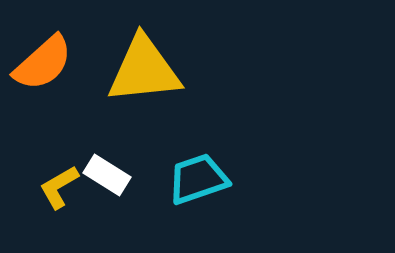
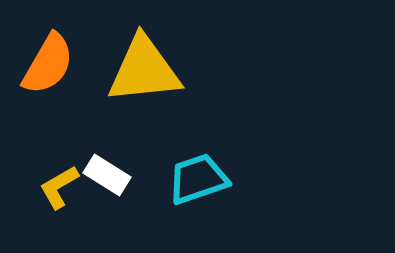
orange semicircle: moved 5 px right, 1 px down; rotated 18 degrees counterclockwise
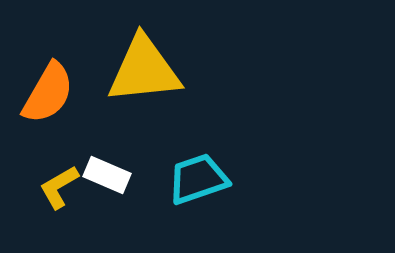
orange semicircle: moved 29 px down
white rectangle: rotated 9 degrees counterclockwise
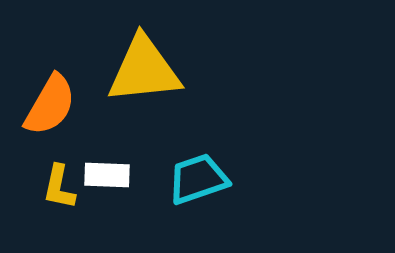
orange semicircle: moved 2 px right, 12 px down
white rectangle: rotated 21 degrees counterclockwise
yellow L-shape: rotated 48 degrees counterclockwise
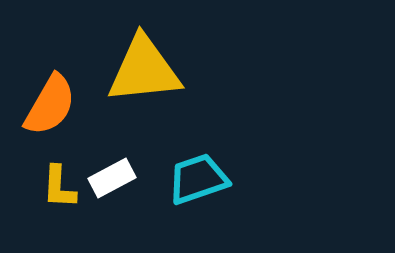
white rectangle: moved 5 px right, 3 px down; rotated 30 degrees counterclockwise
yellow L-shape: rotated 9 degrees counterclockwise
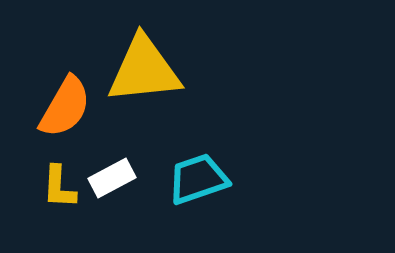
orange semicircle: moved 15 px right, 2 px down
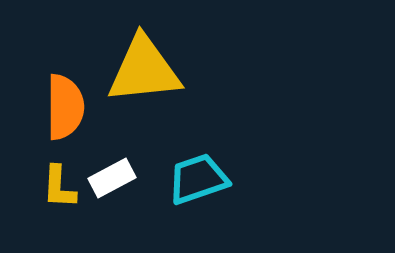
orange semicircle: rotated 30 degrees counterclockwise
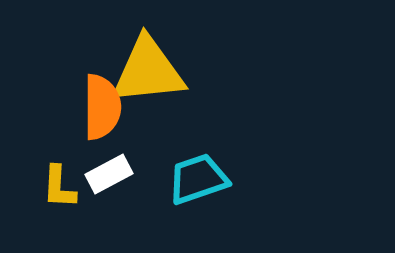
yellow triangle: moved 4 px right, 1 px down
orange semicircle: moved 37 px right
white rectangle: moved 3 px left, 4 px up
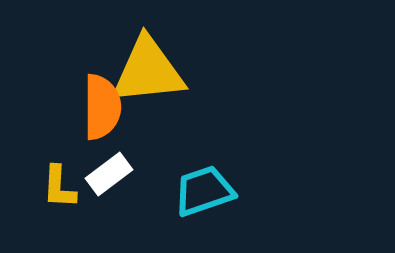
white rectangle: rotated 9 degrees counterclockwise
cyan trapezoid: moved 6 px right, 12 px down
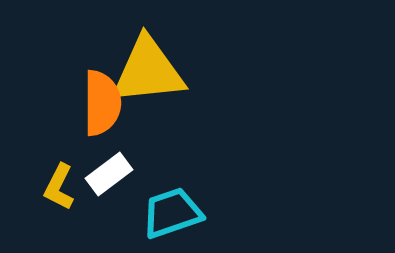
orange semicircle: moved 4 px up
yellow L-shape: rotated 24 degrees clockwise
cyan trapezoid: moved 32 px left, 22 px down
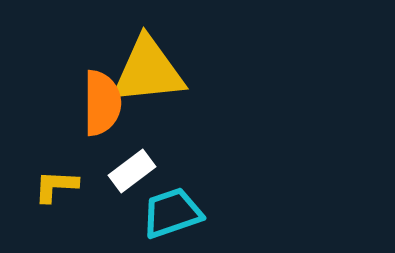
white rectangle: moved 23 px right, 3 px up
yellow L-shape: moved 3 px left, 1 px up; rotated 66 degrees clockwise
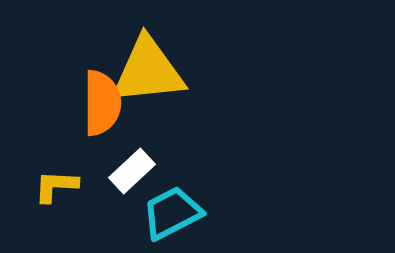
white rectangle: rotated 6 degrees counterclockwise
cyan trapezoid: rotated 8 degrees counterclockwise
